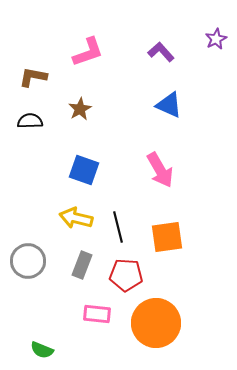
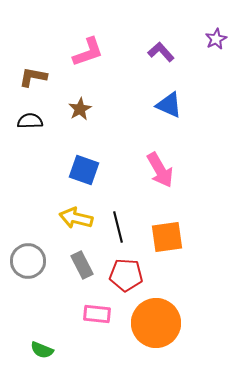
gray rectangle: rotated 48 degrees counterclockwise
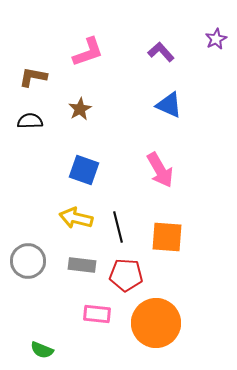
orange square: rotated 12 degrees clockwise
gray rectangle: rotated 56 degrees counterclockwise
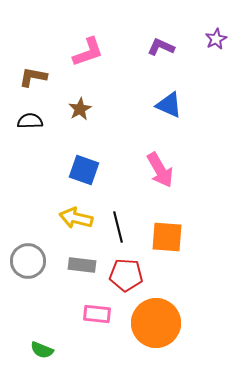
purple L-shape: moved 5 px up; rotated 24 degrees counterclockwise
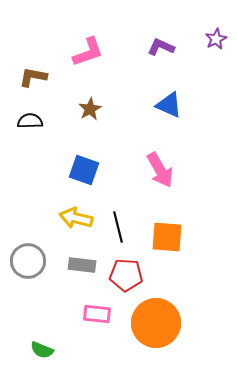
brown star: moved 10 px right
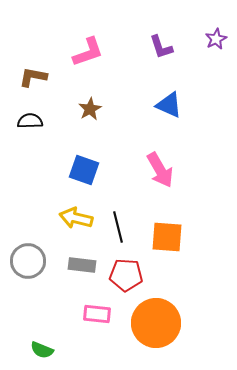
purple L-shape: rotated 132 degrees counterclockwise
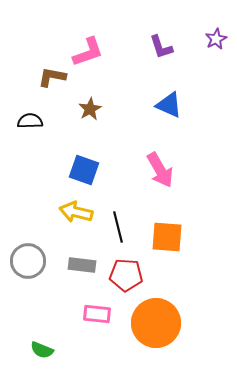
brown L-shape: moved 19 px right
yellow arrow: moved 6 px up
